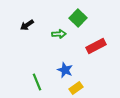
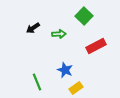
green square: moved 6 px right, 2 px up
black arrow: moved 6 px right, 3 px down
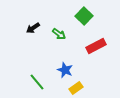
green arrow: rotated 40 degrees clockwise
green line: rotated 18 degrees counterclockwise
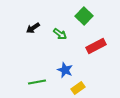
green arrow: moved 1 px right
green line: rotated 60 degrees counterclockwise
yellow rectangle: moved 2 px right
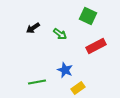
green square: moved 4 px right; rotated 18 degrees counterclockwise
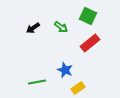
green arrow: moved 1 px right, 7 px up
red rectangle: moved 6 px left, 3 px up; rotated 12 degrees counterclockwise
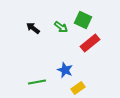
green square: moved 5 px left, 4 px down
black arrow: rotated 72 degrees clockwise
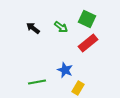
green square: moved 4 px right, 1 px up
red rectangle: moved 2 px left
yellow rectangle: rotated 24 degrees counterclockwise
